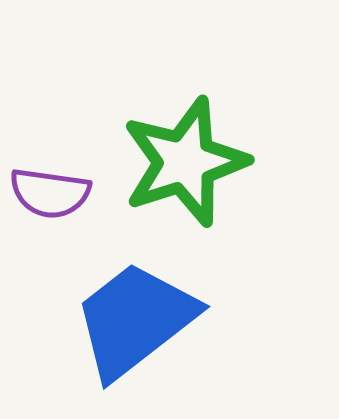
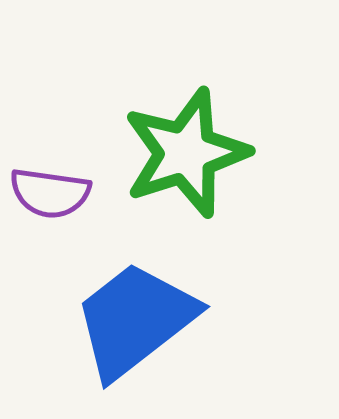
green star: moved 1 px right, 9 px up
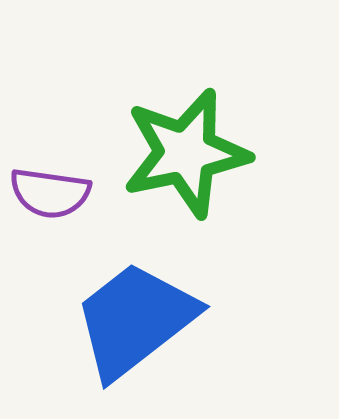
green star: rotated 6 degrees clockwise
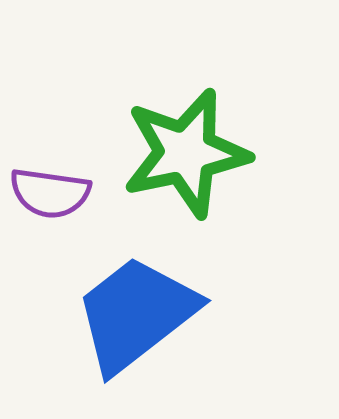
blue trapezoid: moved 1 px right, 6 px up
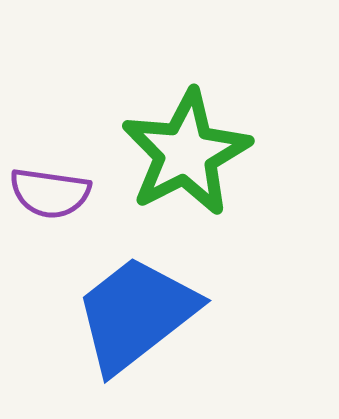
green star: rotated 15 degrees counterclockwise
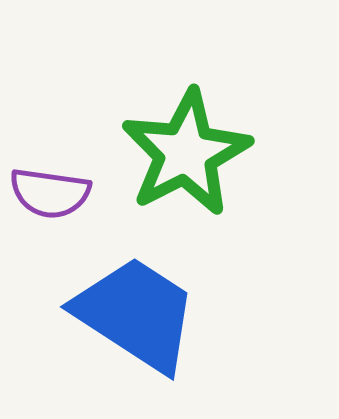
blue trapezoid: rotated 71 degrees clockwise
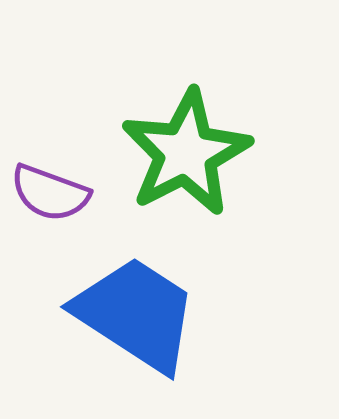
purple semicircle: rotated 12 degrees clockwise
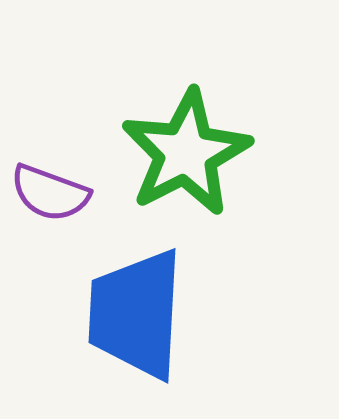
blue trapezoid: rotated 120 degrees counterclockwise
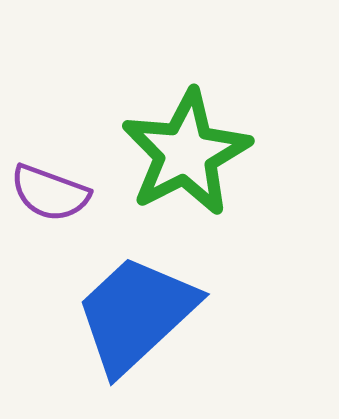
blue trapezoid: rotated 44 degrees clockwise
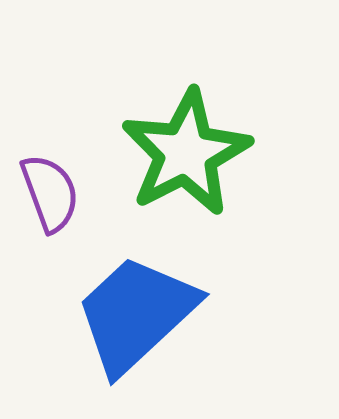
purple semicircle: rotated 130 degrees counterclockwise
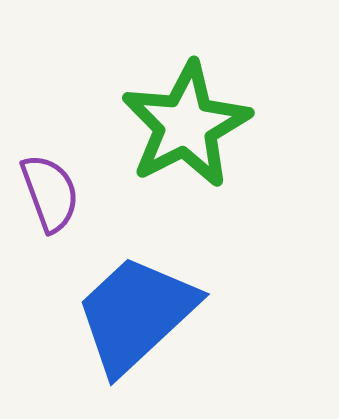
green star: moved 28 px up
